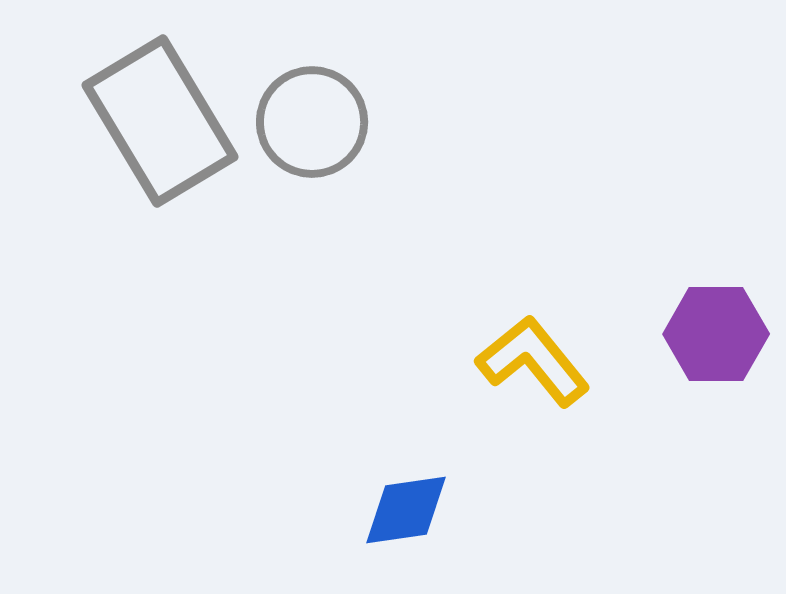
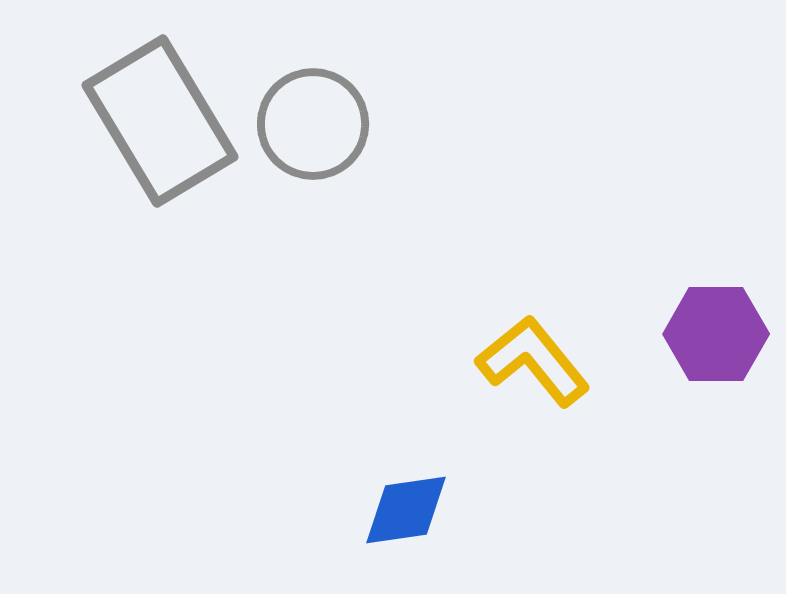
gray circle: moved 1 px right, 2 px down
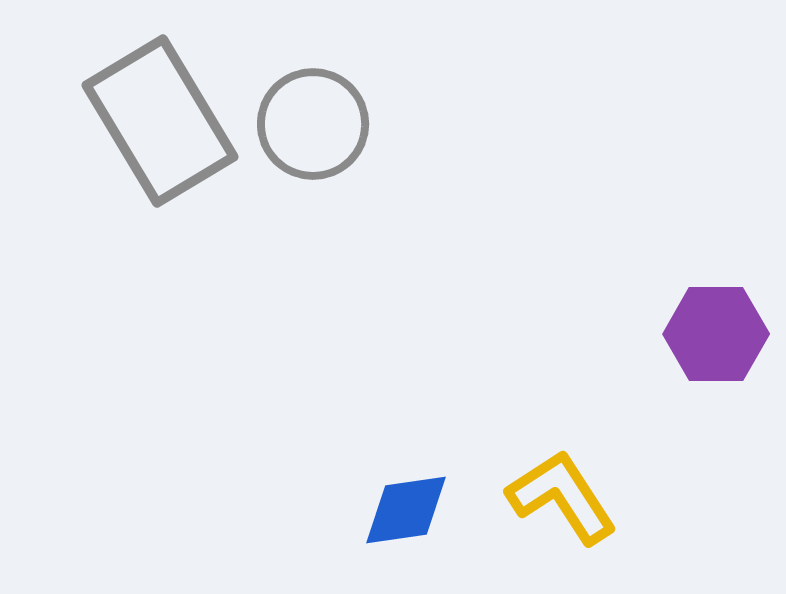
yellow L-shape: moved 29 px right, 136 px down; rotated 6 degrees clockwise
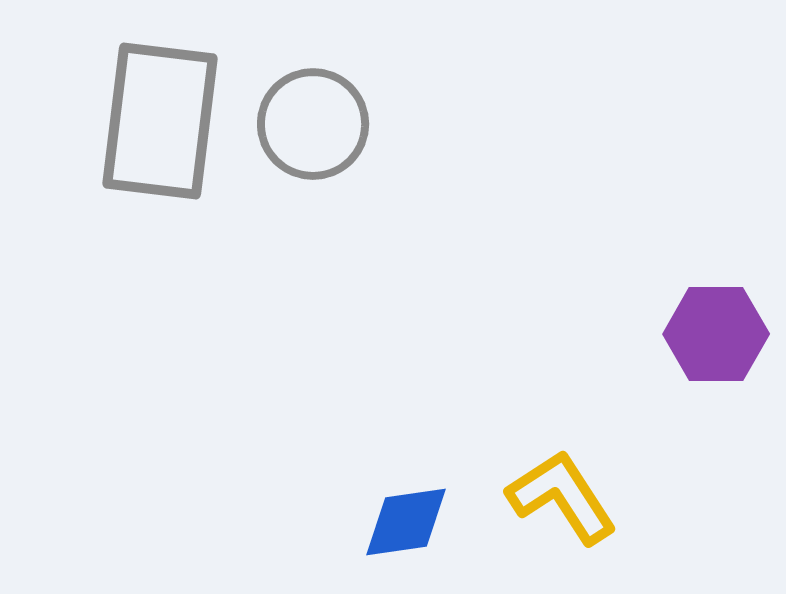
gray rectangle: rotated 38 degrees clockwise
blue diamond: moved 12 px down
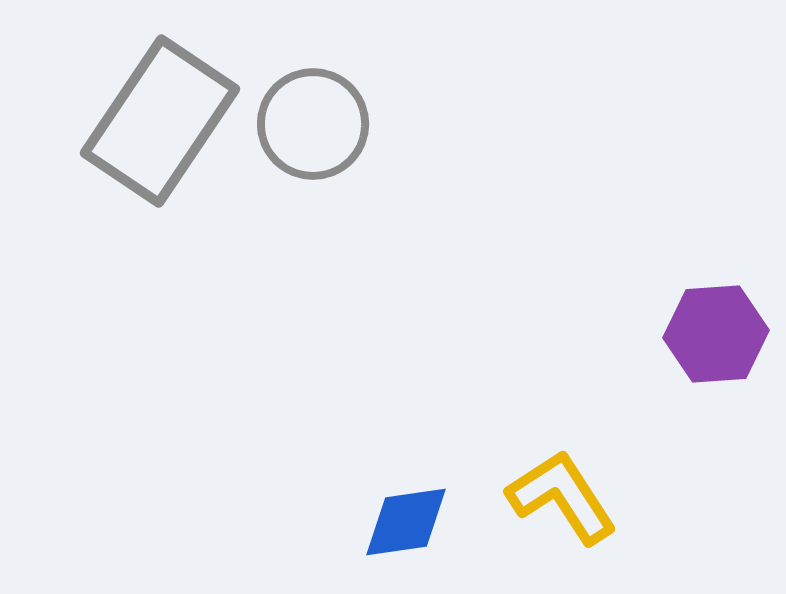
gray rectangle: rotated 27 degrees clockwise
purple hexagon: rotated 4 degrees counterclockwise
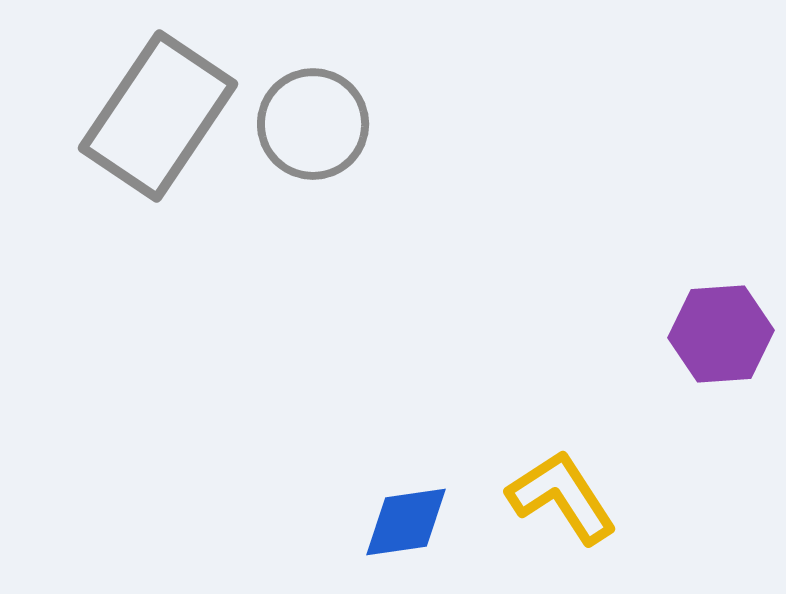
gray rectangle: moved 2 px left, 5 px up
purple hexagon: moved 5 px right
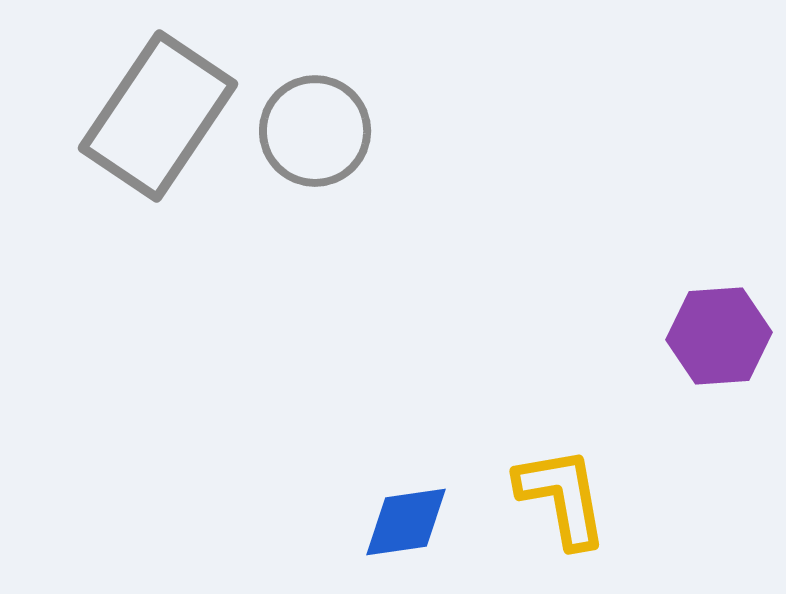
gray circle: moved 2 px right, 7 px down
purple hexagon: moved 2 px left, 2 px down
yellow L-shape: rotated 23 degrees clockwise
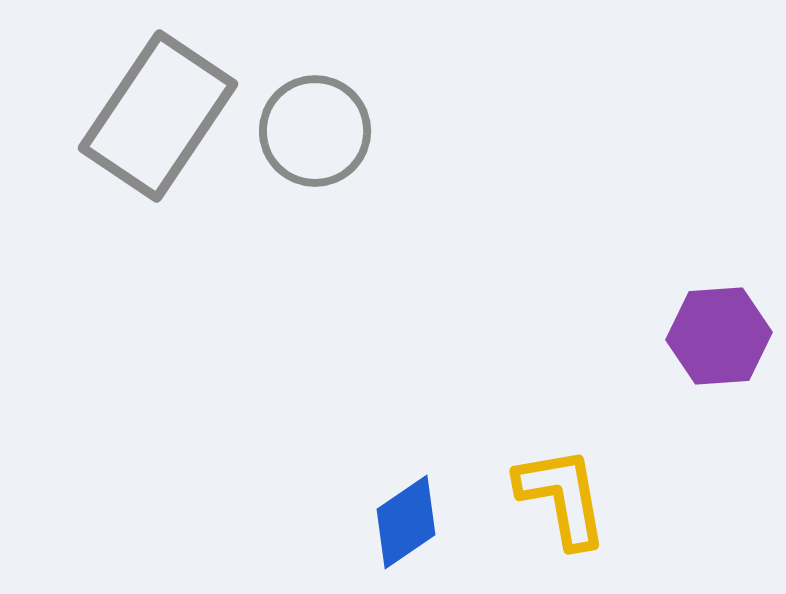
blue diamond: rotated 26 degrees counterclockwise
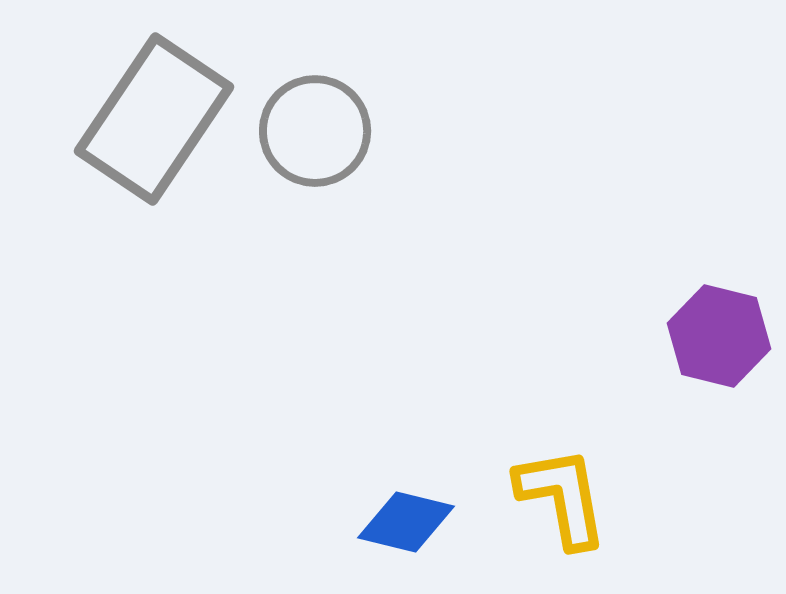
gray rectangle: moved 4 px left, 3 px down
purple hexagon: rotated 18 degrees clockwise
blue diamond: rotated 48 degrees clockwise
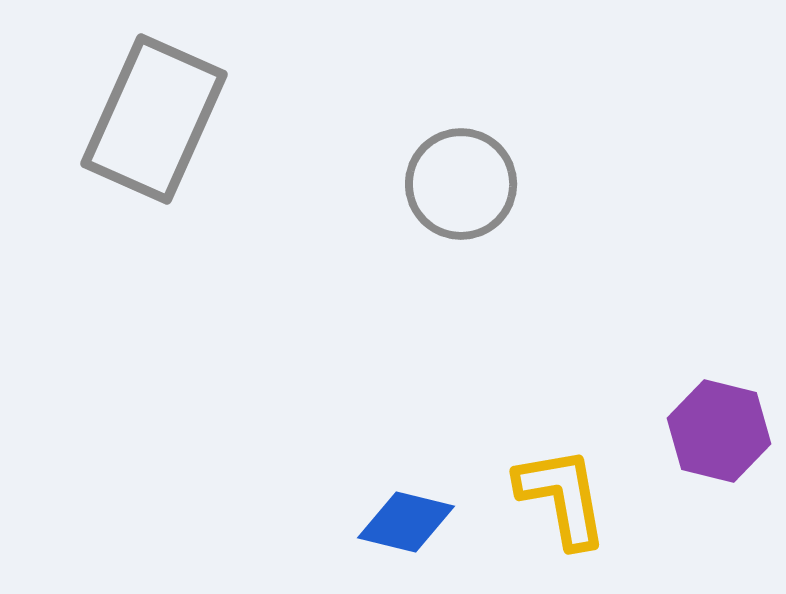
gray rectangle: rotated 10 degrees counterclockwise
gray circle: moved 146 px right, 53 px down
purple hexagon: moved 95 px down
